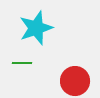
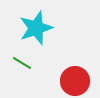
green line: rotated 30 degrees clockwise
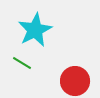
cyan star: moved 1 px left, 2 px down; rotated 8 degrees counterclockwise
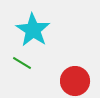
cyan star: moved 2 px left; rotated 12 degrees counterclockwise
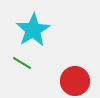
cyan star: rotated 8 degrees clockwise
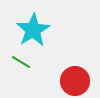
green line: moved 1 px left, 1 px up
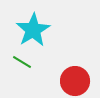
green line: moved 1 px right
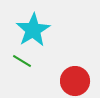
green line: moved 1 px up
